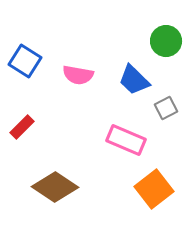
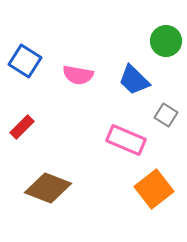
gray square: moved 7 px down; rotated 30 degrees counterclockwise
brown diamond: moved 7 px left, 1 px down; rotated 12 degrees counterclockwise
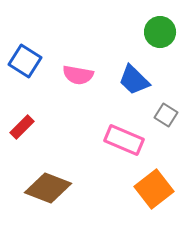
green circle: moved 6 px left, 9 px up
pink rectangle: moved 2 px left
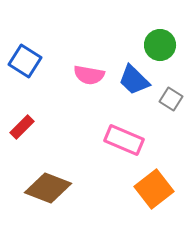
green circle: moved 13 px down
pink semicircle: moved 11 px right
gray square: moved 5 px right, 16 px up
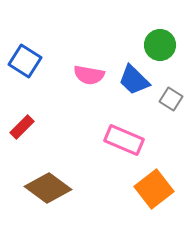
brown diamond: rotated 15 degrees clockwise
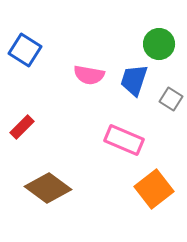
green circle: moved 1 px left, 1 px up
blue square: moved 11 px up
blue trapezoid: rotated 64 degrees clockwise
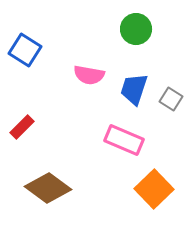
green circle: moved 23 px left, 15 px up
blue trapezoid: moved 9 px down
orange square: rotated 6 degrees counterclockwise
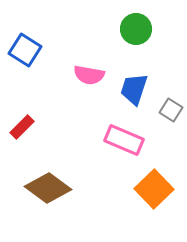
gray square: moved 11 px down
